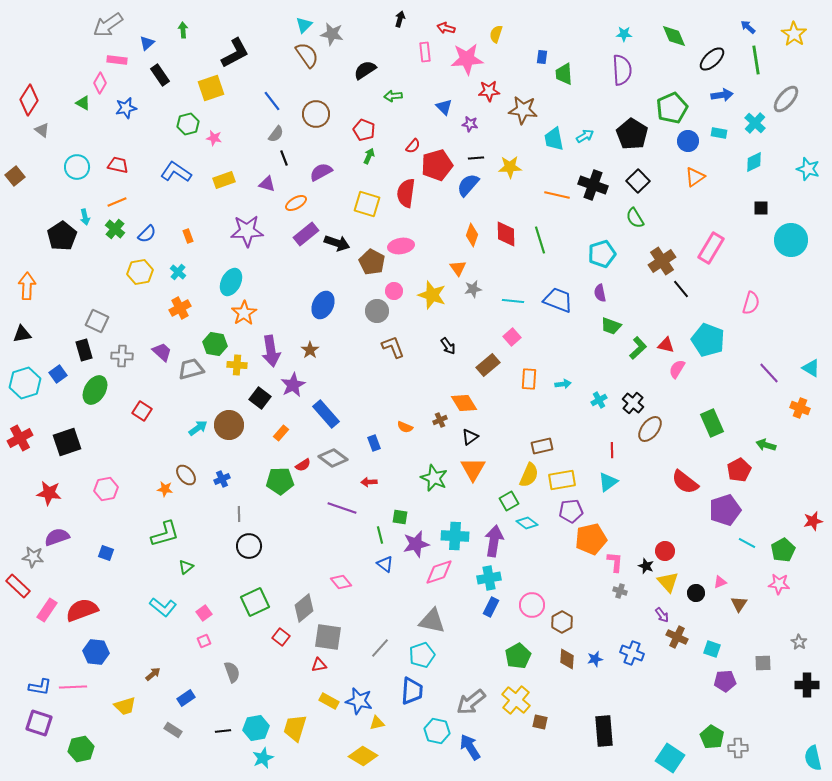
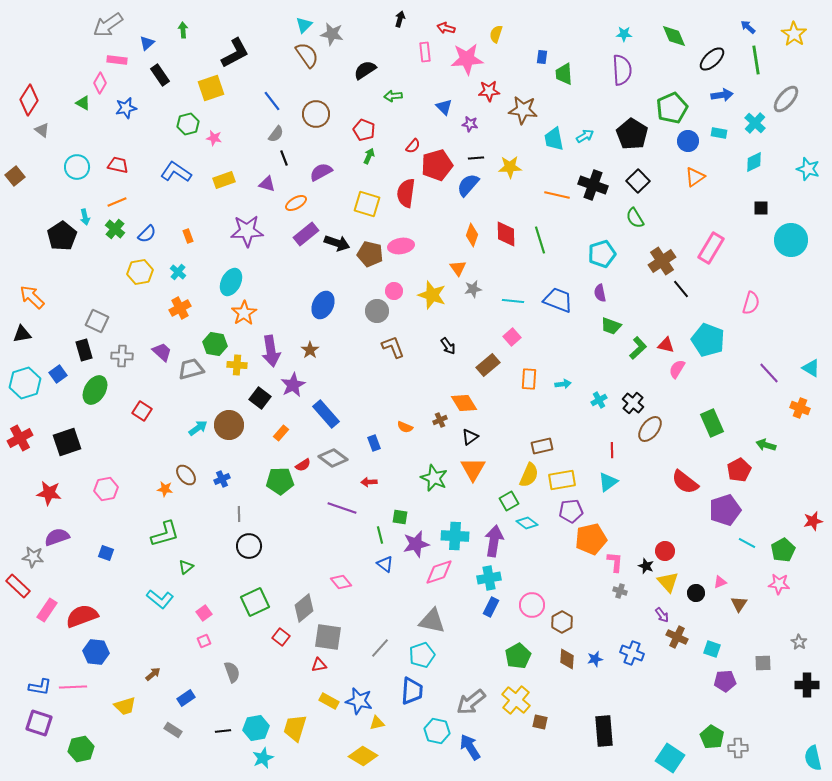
brown pentagon at (372, 262): moved 2 px left, 8 px up; rotated 15 degrees counterclockwise
orange arrow at (27, 286): moved 5 px right, 11 px down; rotated 48 degrees counterclockwise
cyan L-shape at (163, 607): moved 3 px left, 8 px up
red semicircle at (82, 610): moved 6 px down
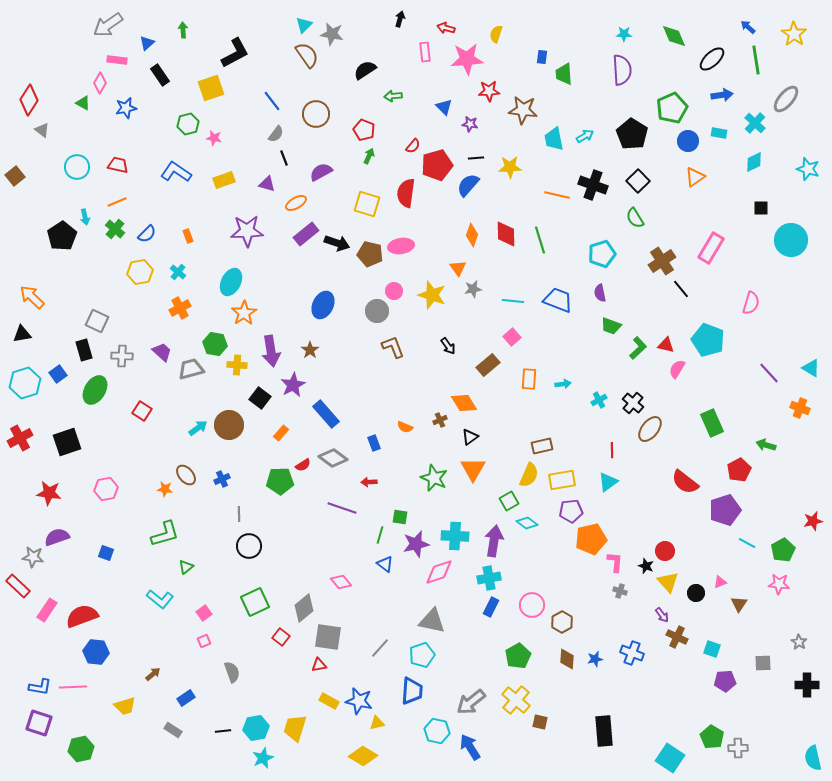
green line at (380, 535): rotated 30 degrees clockwise
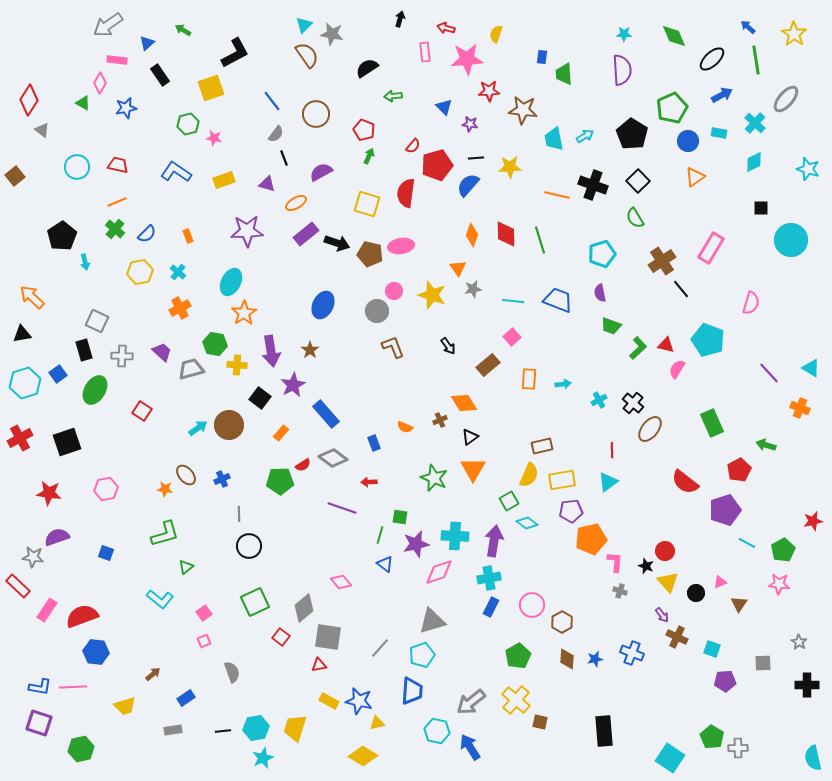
green arrow at (183, 30): rotated 56 degrees counterclockwise
black semicircle at (365, 70): moved 2 px right, 2 px up
blue arrow at (722, 95): rotated 20 degrees counterclockwise
cyan arrow at (85, 217): moved 45 px down
gray triangle at (432, 621): rotated 28 degrees counterclockwise
gray rectangle at (173, 730): rotated 42 degrees counterclockwise
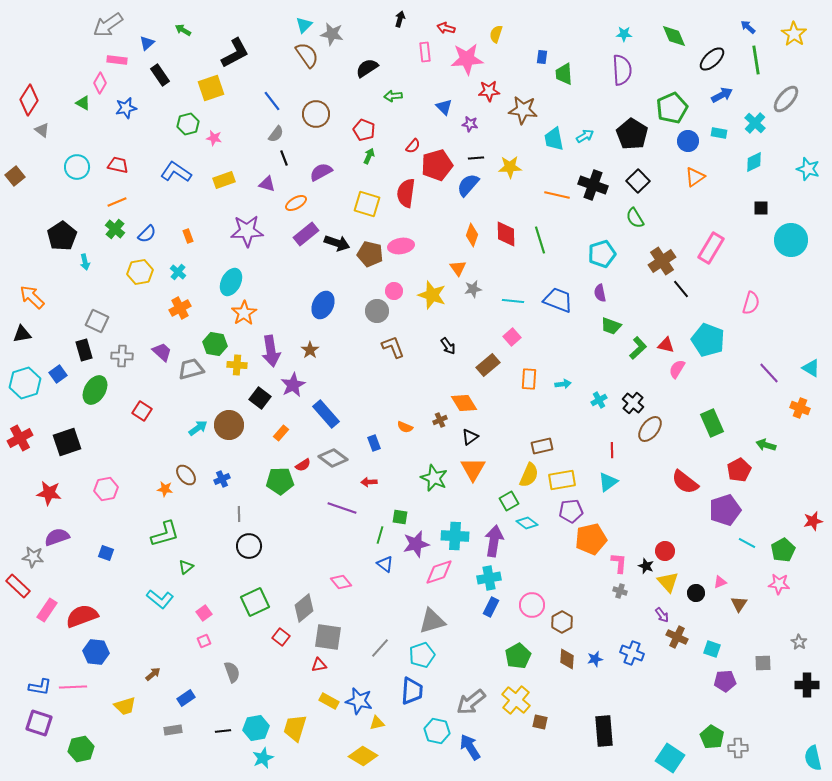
pink L-shape at (615, 562): moved 4 px right, 1 px down
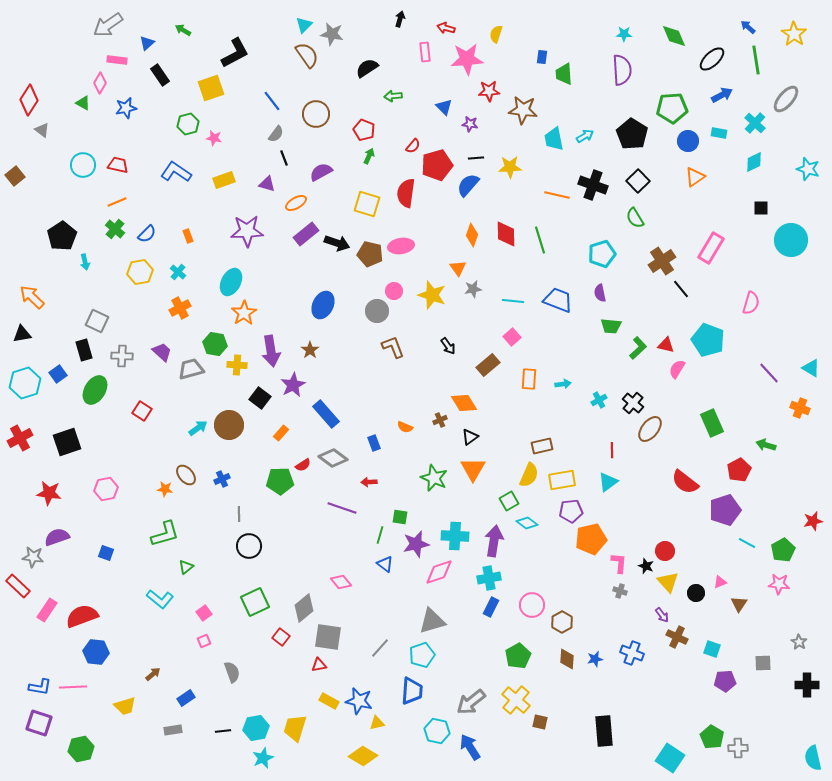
green pentagon at (672, 108): rotated 20 degrees clockwise
cyan circle at (77, 167): moved 6 px right, 2 px up
green trapezoid at (611, 326): rotated 15 degrees counterclockwise
